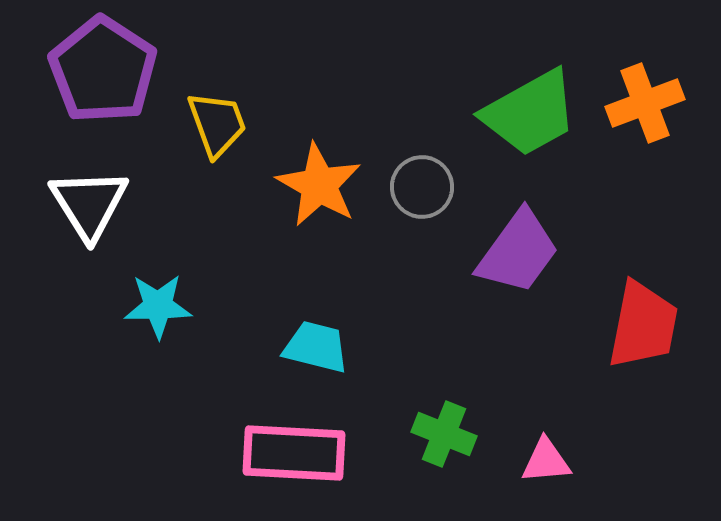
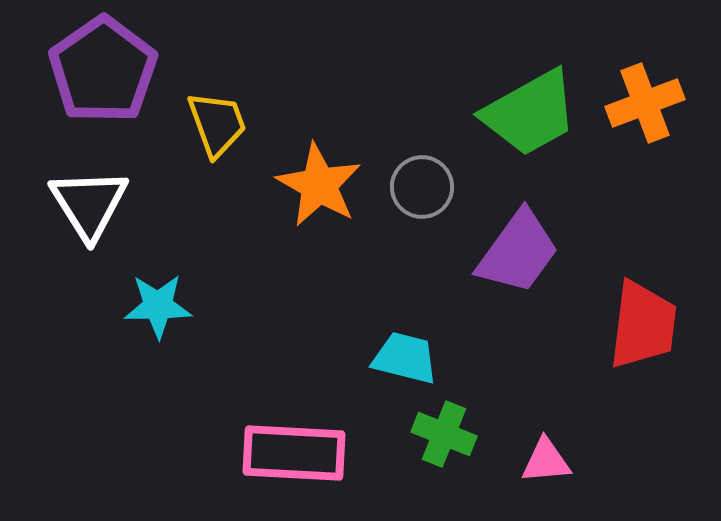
purple pentagon: rotated 4 degrees clockwise
red trapezoid: rotated 4 degrees counterclockwise
cyan trapezoid: moved 89 px right, 11 px down
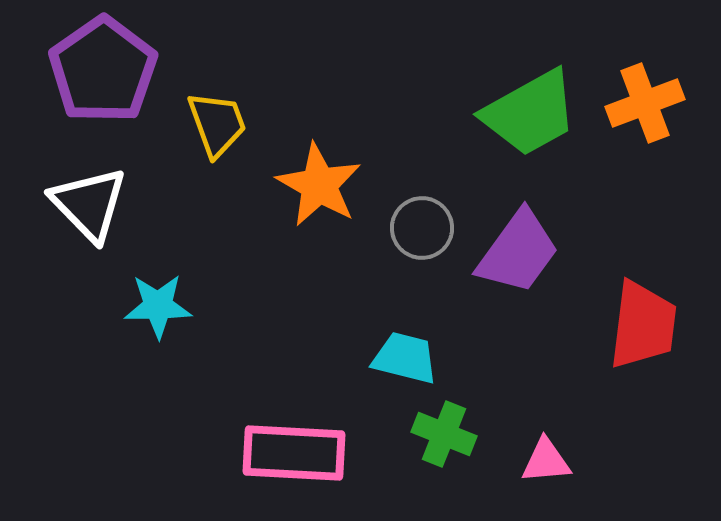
gray circle: moved 41 px down
white triangle: rotated 12 degrees counterclockwise
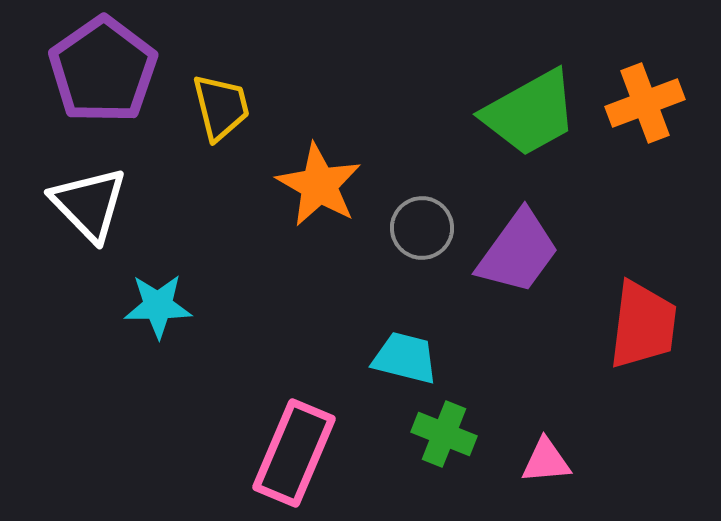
yellow trapezoid: moved 4 px right, 17 px up; rotated 6 degrees clockwise
pink rectangle: rotated 70 degrees counterclockwise
